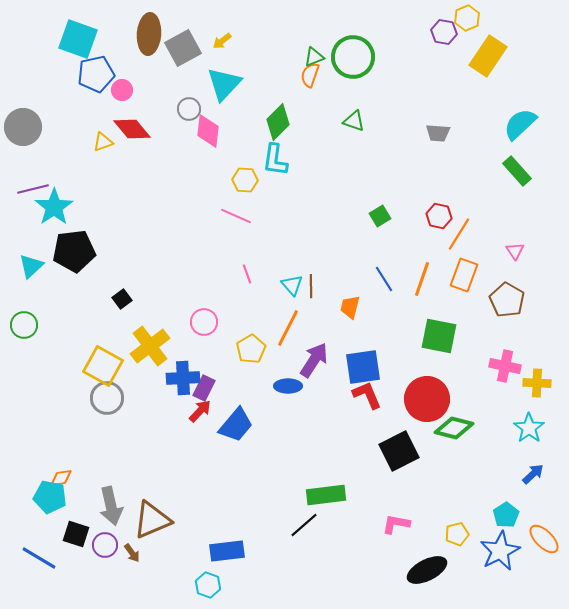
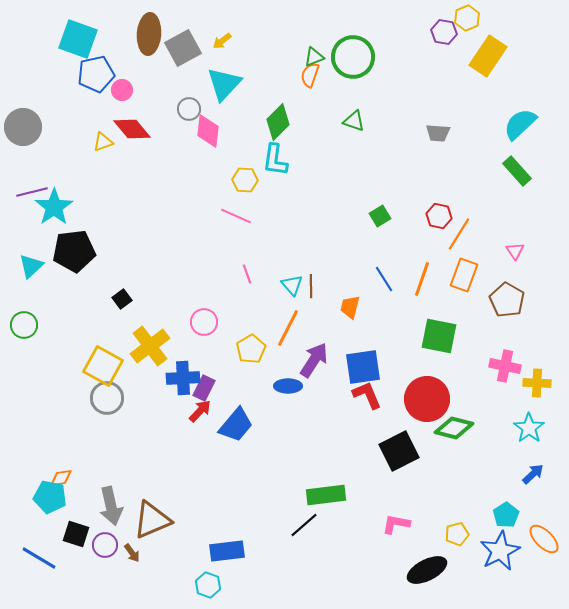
purple line at (33, 189): moved 1 px left, 3 px down
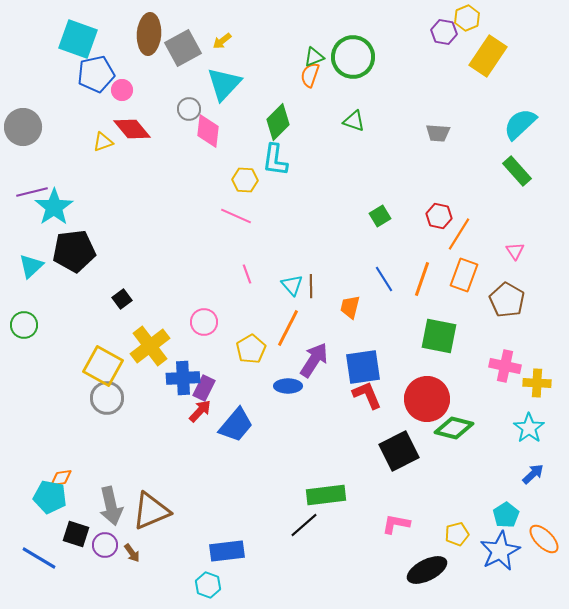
brown triangle at (152, 520): moved 1 px left, 9 px up
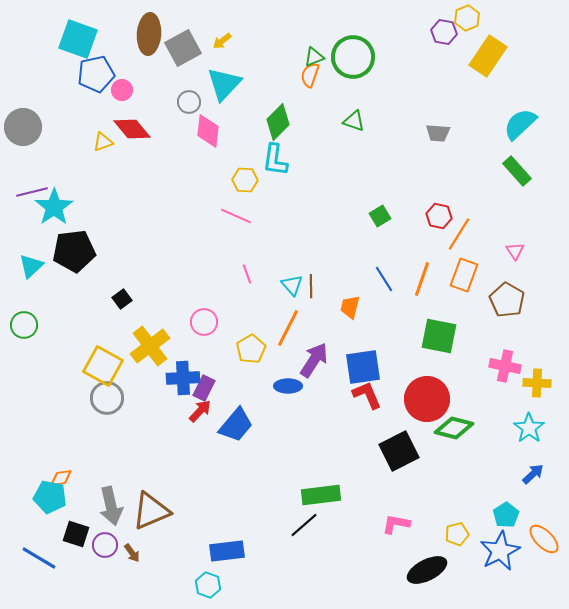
gray circle at (189, 109): moved 7 px up
green rectangle at (326, 495): moved 5 px left
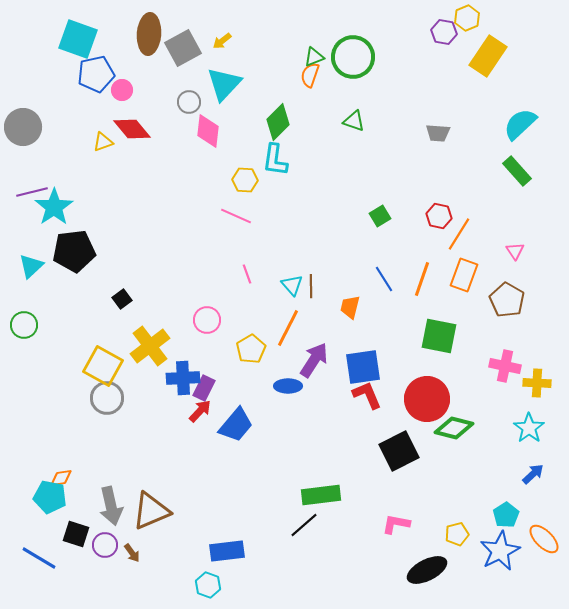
pink circle at (204, 322): moved 3 px right, 2 px up
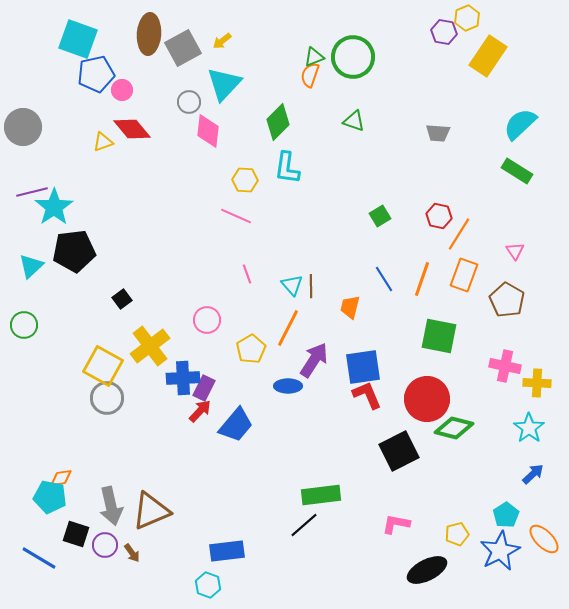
cyan L-shape at (275, 160): moved 12 px right, 8 px down
green rectangle at (517, 171): rotated 16 degrees counterclockwise
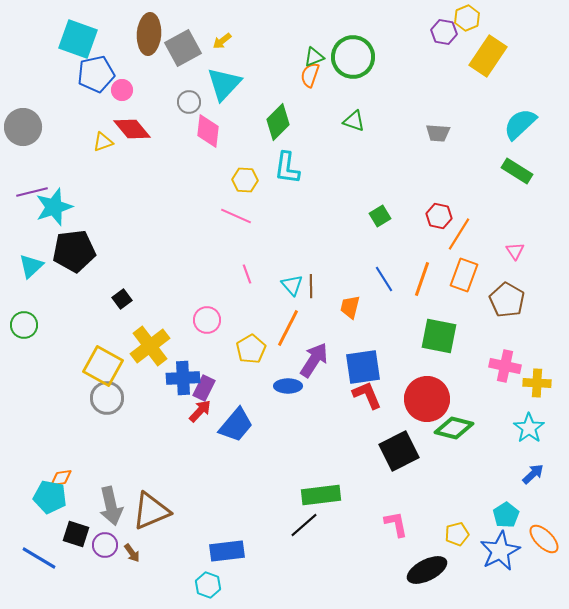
cyan star at (54, 207): rotated 15 degrees clockwise
pink L-shape at (396, 524): rotated 68 degrees clockwise
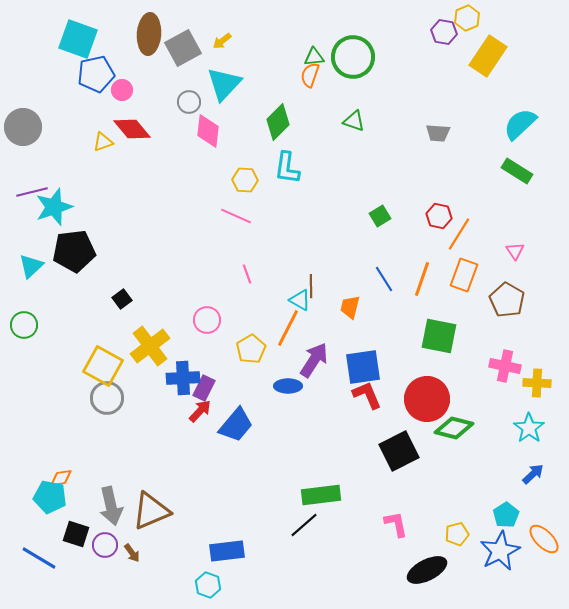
green triangle at (314, 57): rotated 15 degrees clockwise
cyan triangle at (292, 285): moved 8 px right, 15 px down; rotated 20 degrees counterclockwise
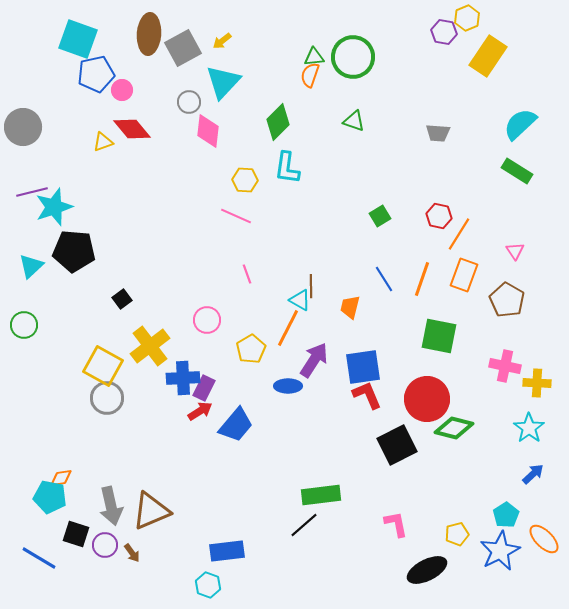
cyan triangle at (224, 84): moved 1 px left, 2 px up
black pentagon at (74, 251): rotated 12 degrees clockwise
red arrow at (200, 411): rotated 15 degrees clockwise
black square at (399, 451): moved 2 px left, 6 px up
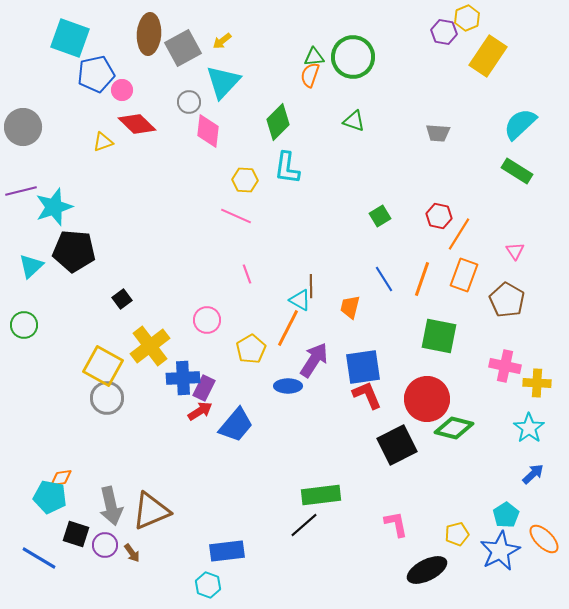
cyan square at (78, 39): moved 8 px left, 1 px up
red diamond at (132, 129): moved 5 px right, 5 px up; rotated 6 degrees counterclockwise
purple line at (32, 192): moved 11 px left, 1 px up
